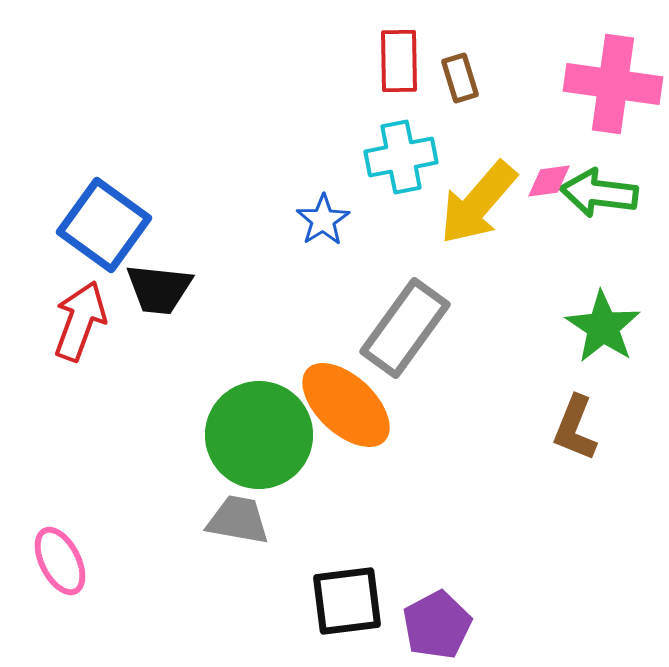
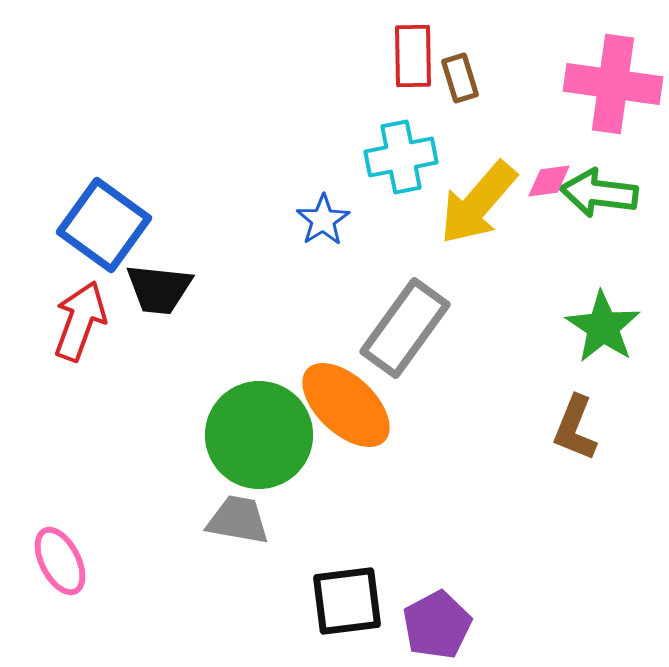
red rectangle: moved 14 px right, 5 px up
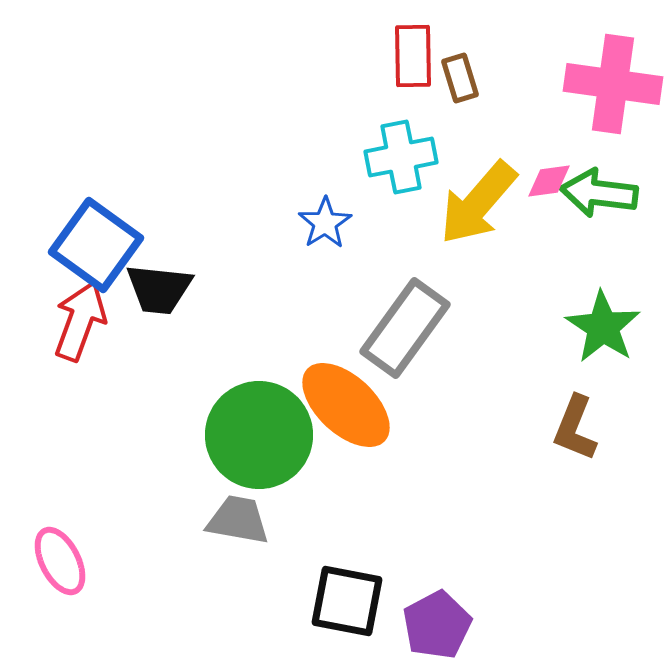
blue star: moved 2 px right, 3 px down
blue square: moved 8 px left, 20 px down
black square: rotated 18 degrees clockwise
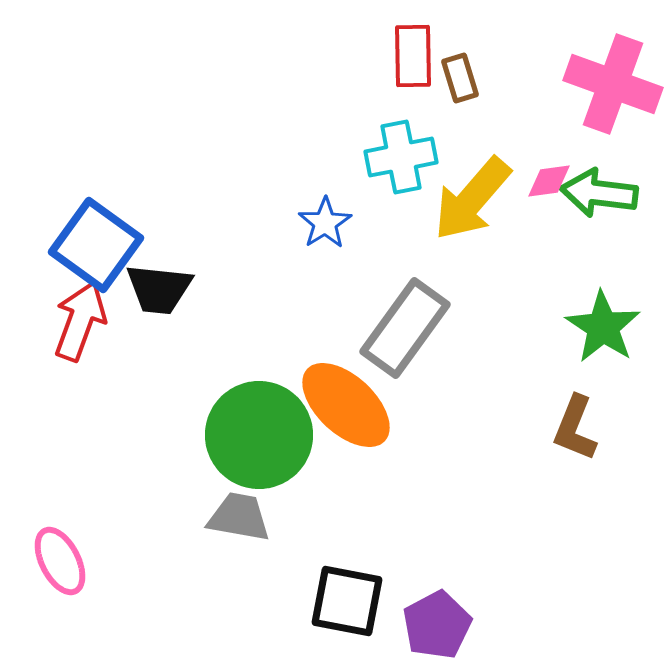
pink cross: rotated 12 degrees clockwise
yellow arrow: moved 6 px left, 4 px up
gray trapezoid: moved 1 px right, 3 px up
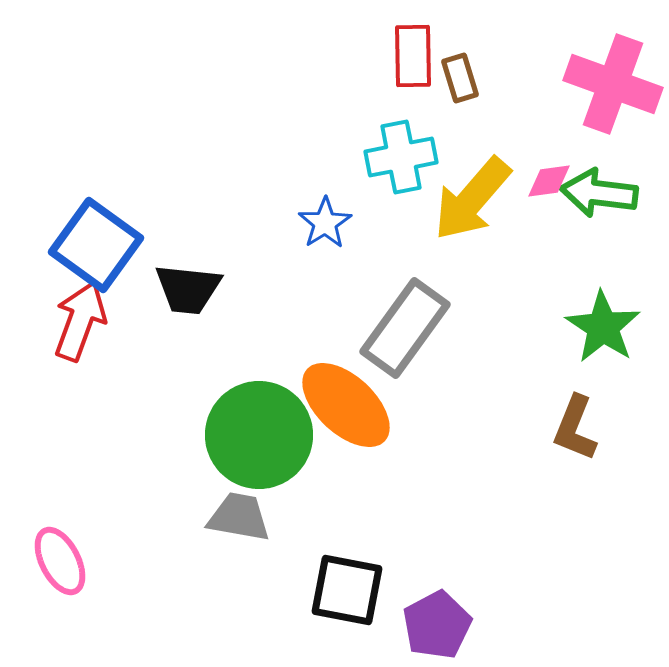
black trapezoid: moved 29 px right
black square: moved 11 px up
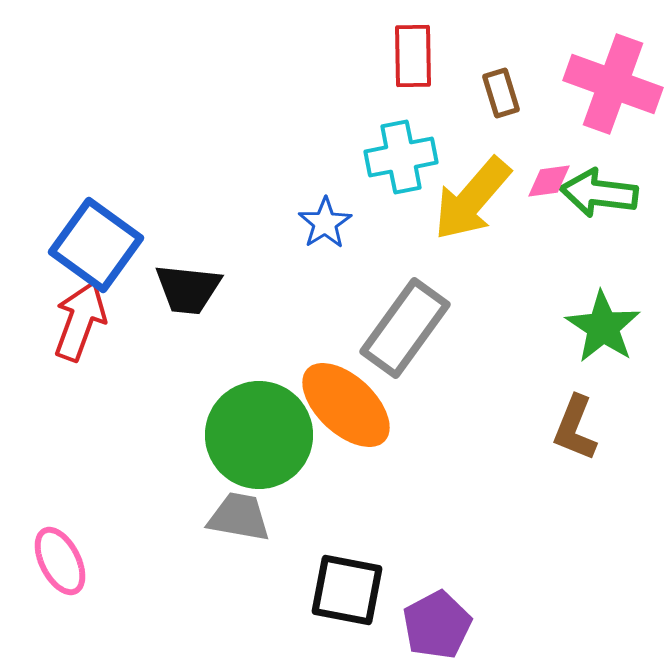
brown rectangle: moved 41 px right, 15 px down
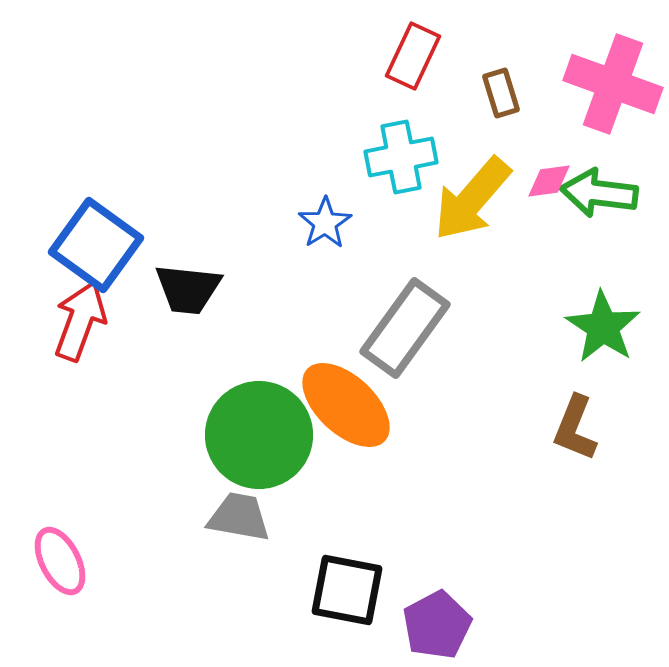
red rectangle: rotated 26 degrees clockwise
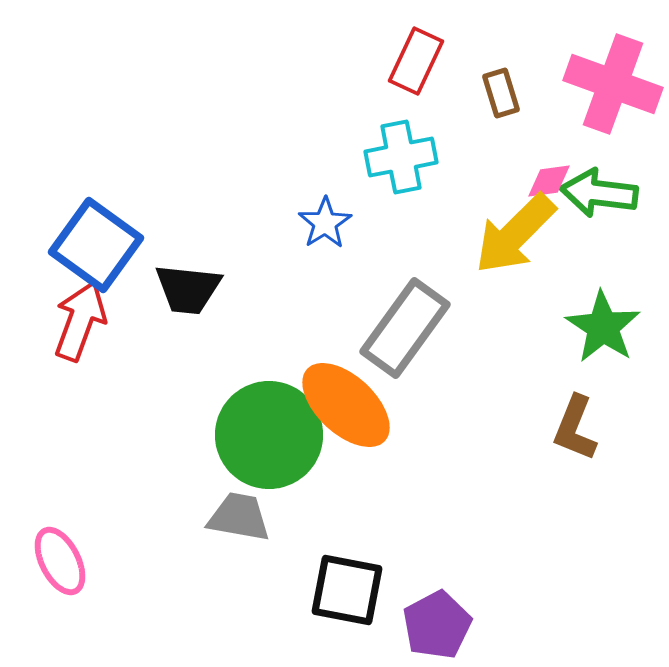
red rectangle: moved 3 px right, 5 px down
yellow arrow: moved 43 px right, 35 px down; rotated 4 degrees clockwise
green circle: moved 10 px right
